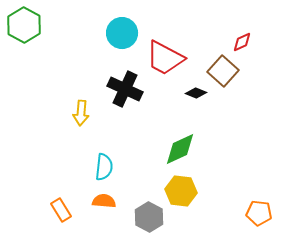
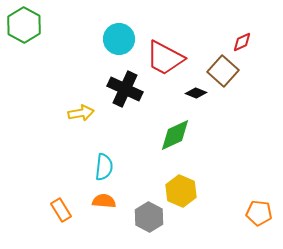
cyan circle: moved 3 px left, 6 px down
yellow arrow: rotated 105 degrees counterclockwise
green diamond: moved 5 px left, 14 px up
yellow hexagon: rotated 16 degrees clockwise
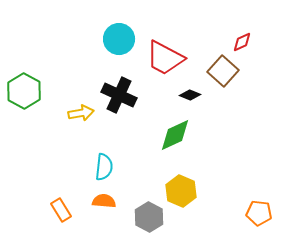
green hexagon: moved 66 px down
black cross: moved 6 px left, 6 px down
black diamond: moved 6 px left, 2 px down
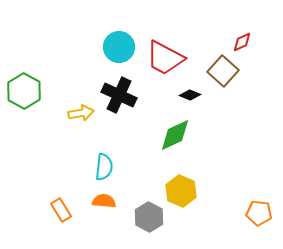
cyan circle: moved 8 px down
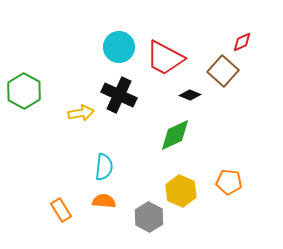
orange pentagon: moved 30 px left, 31 px up
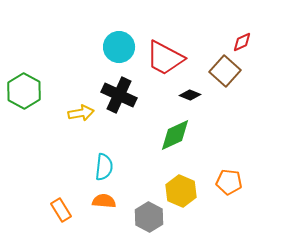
brown square: moved 2 px right
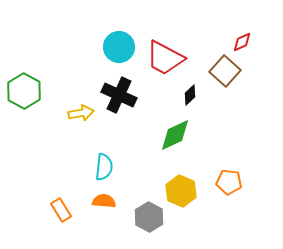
black diamond: rotated 65 degrees counterclockwise
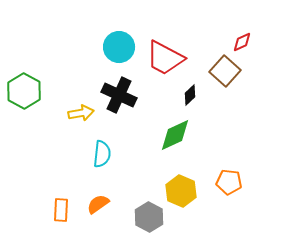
cyan semicircle: moved 2 px left, 13 px up
orange semicircle: moved 6 px left, 3 px down; rotated 40 degrees counterclockwise
orange rectangle: rotated 35 degrees clockwise
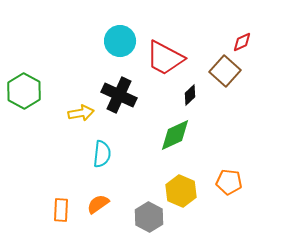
cyan circle: moved 1 px right, 6 px up
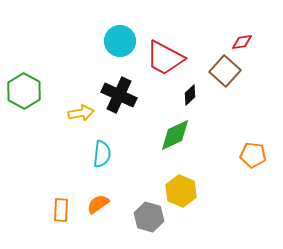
red diamond: rotated 15 degrees clockwise
orange pentagon: moved 24 px right, 27 px up
gray hexagon: rotated 12 degrees counterclockwise
